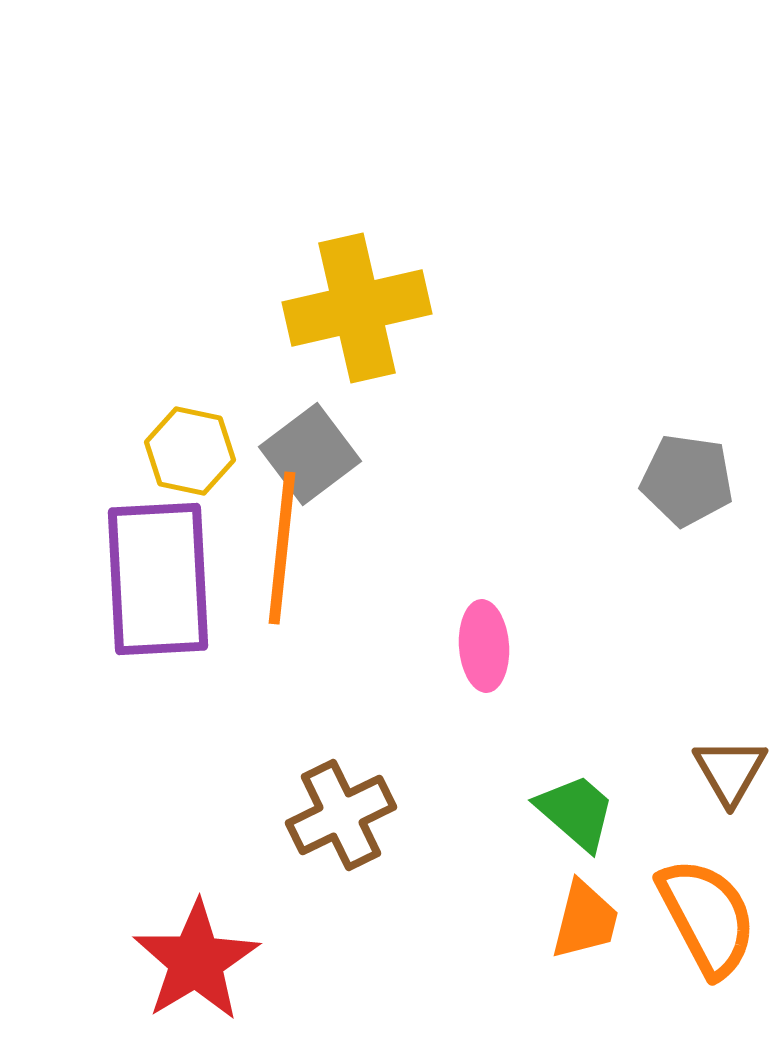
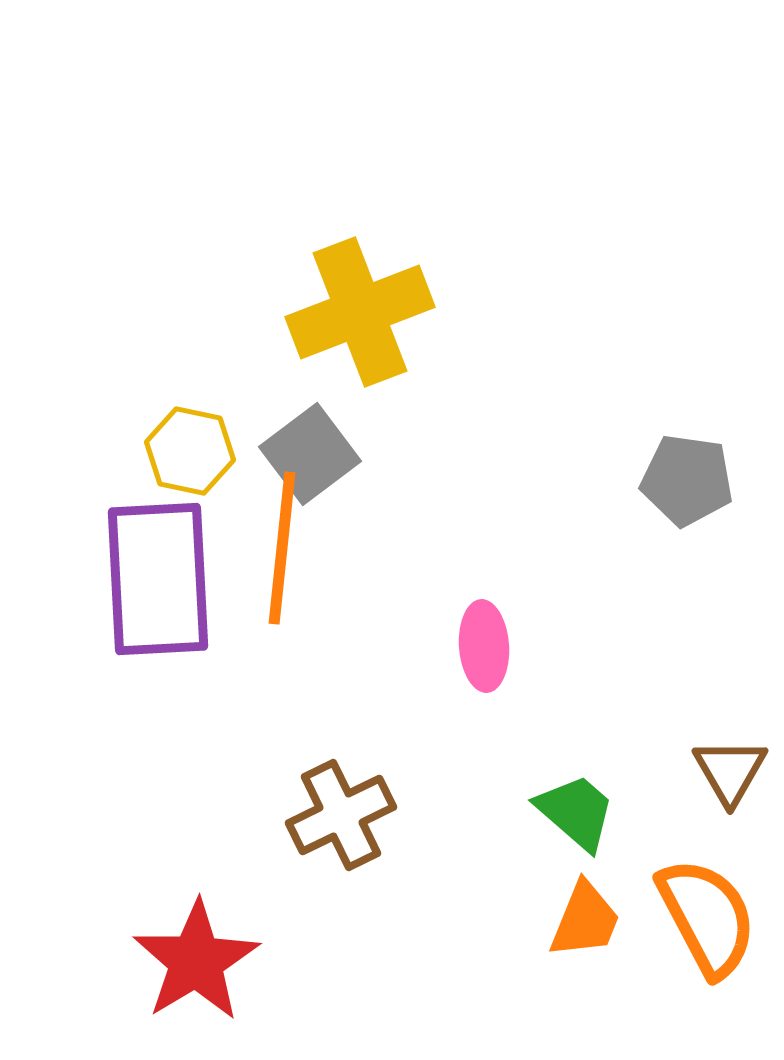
yellow cross: moved 3 px right, 4 px down; rotated 8 degrees counterclockwise
orange trapezoid: rotated 8 degrees clockwise
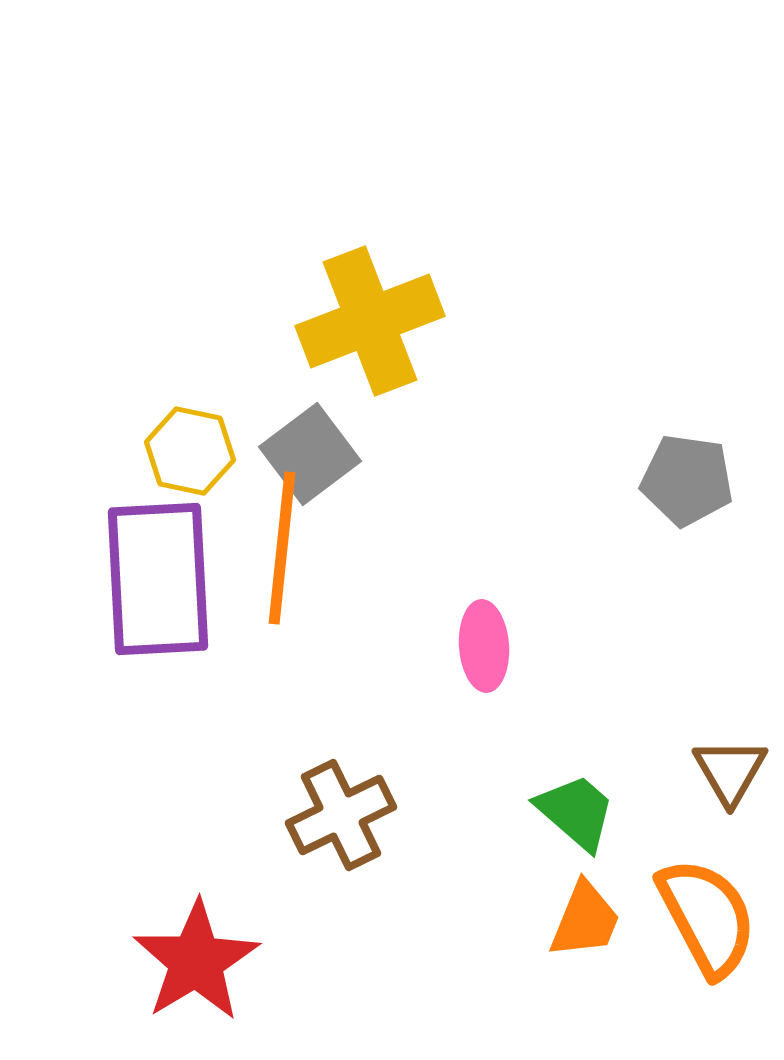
yellow cross: moved 10 px right, 9 px down
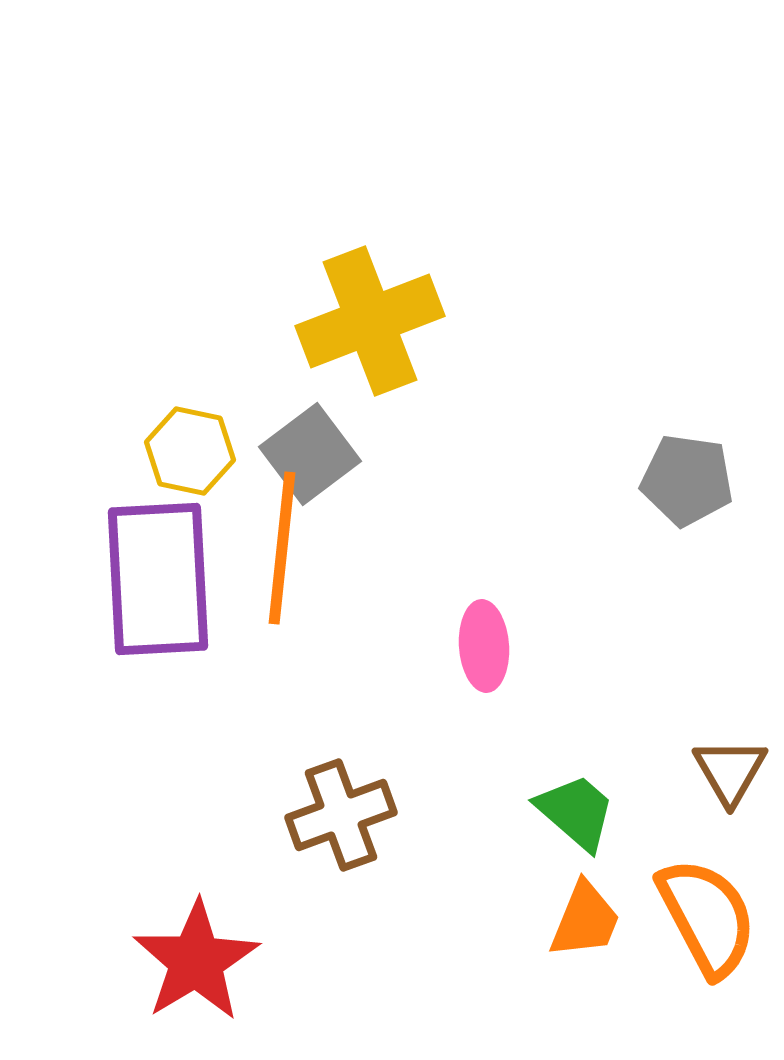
brown cross: rotated 6 degrees clockwise
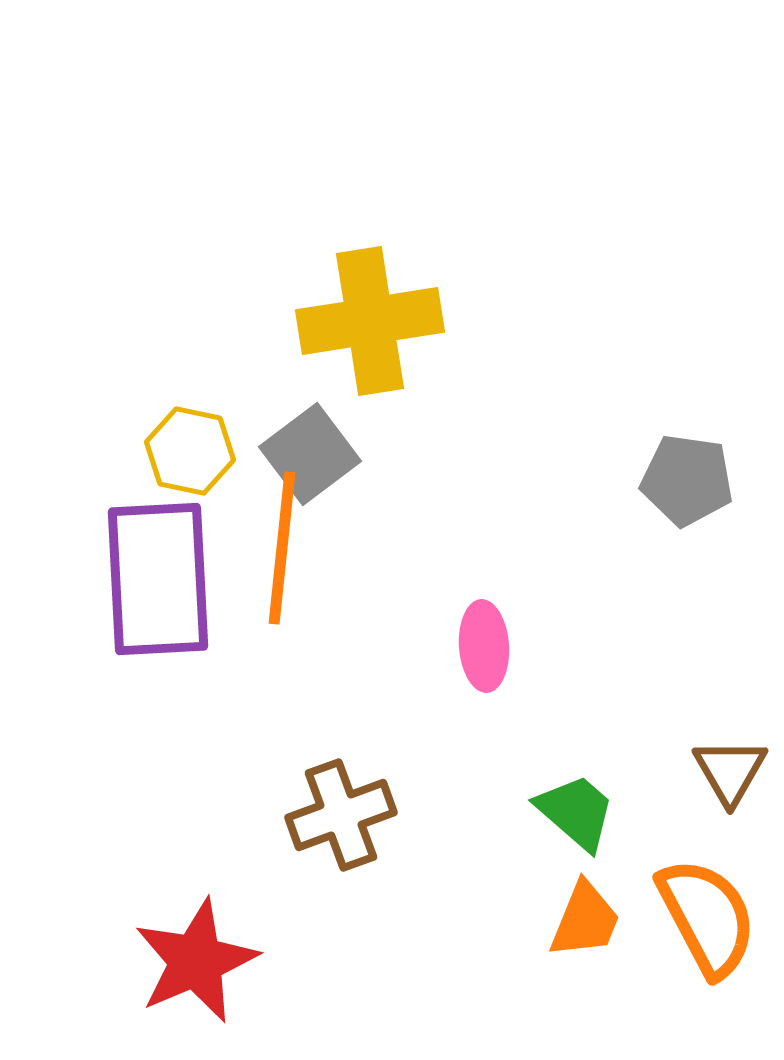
yellow cross: rotated 12 degrees clockwise
red star: rotated 8 degrees clockwise
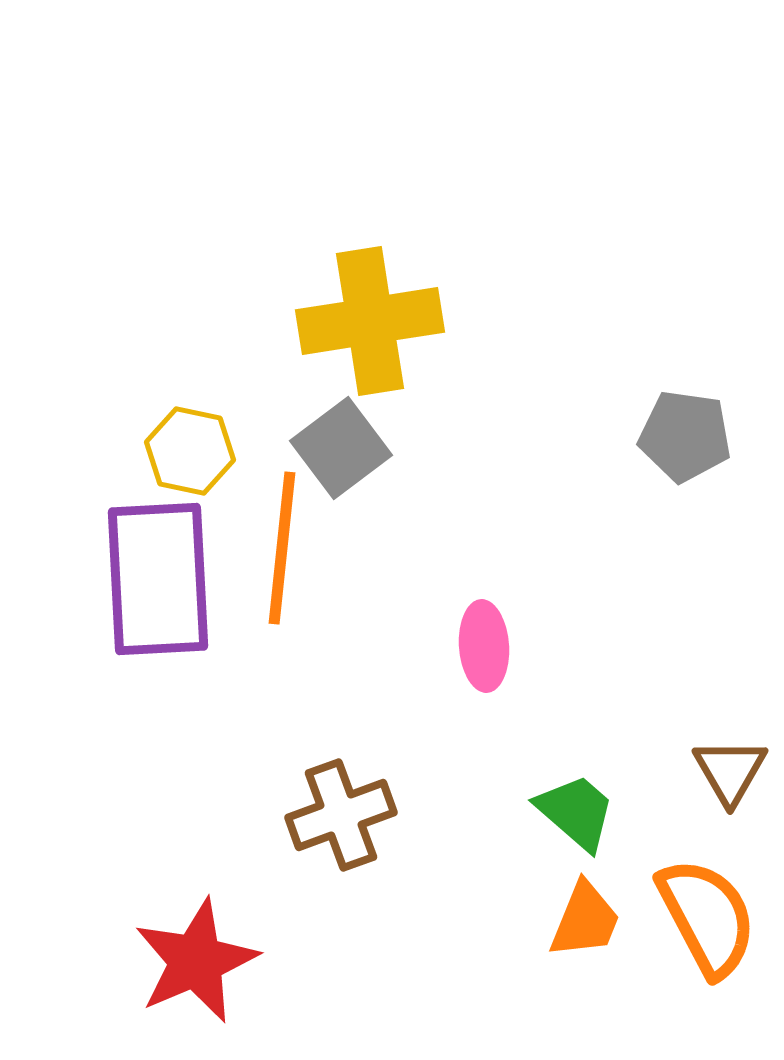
gray square: moved 31 px right, 6 px up
gray pentagon: moved 2 px left, 44 px up
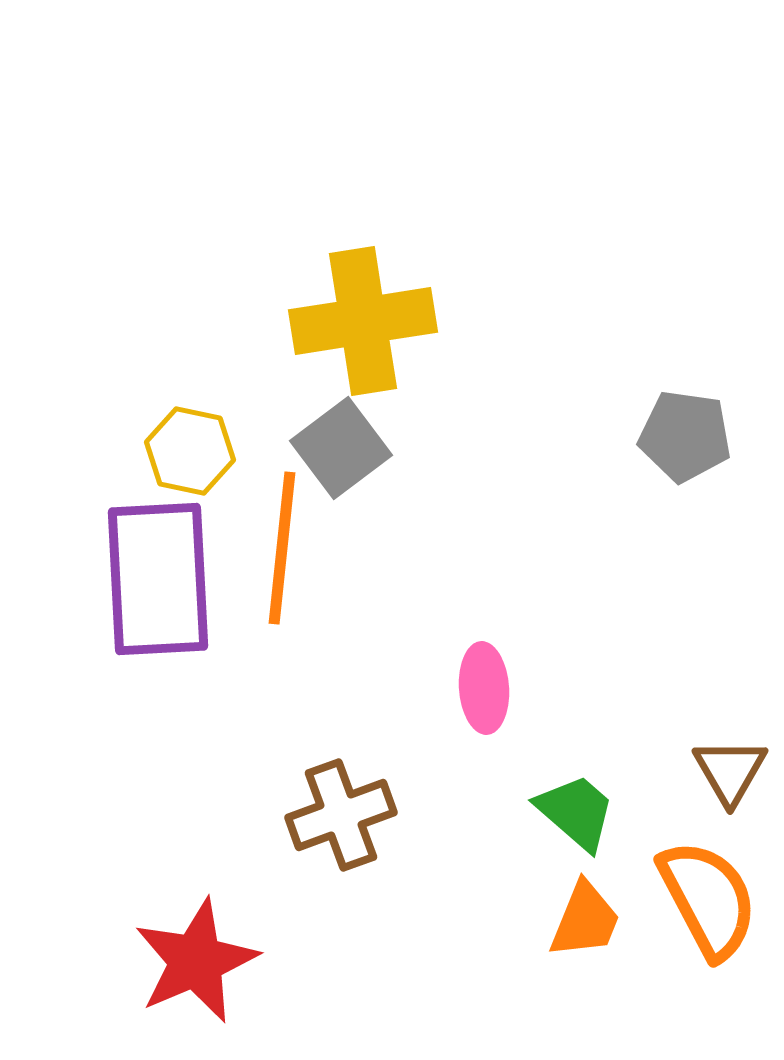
yellow cross: moved 7 px left
pink ellipse: moved 42 px down
orange semicircle: moved 1 px right, 18 px up
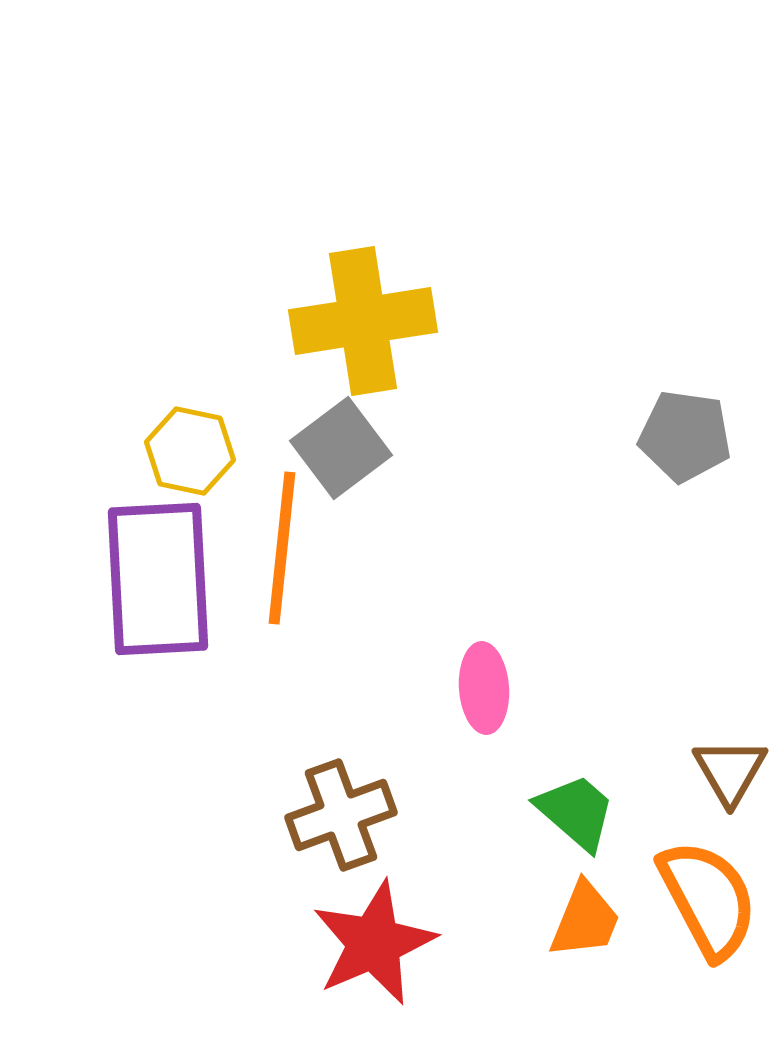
red star: moved 178 px right, 18 px up
